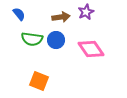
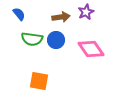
orange square: rotated 12 degrees counterclockwise
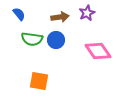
purple star: moved 1 px right, 1 px down
brown arrow: moved 1 px left
pink diamond: moved 7 px right, 2 px down
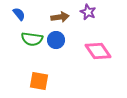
purple star: moved 1 px right, 1 px up; rotated 21 degrees counterclockwise
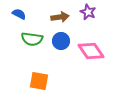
blue semicircle: rotated 24 degrees counterclockwise
blue circle: moved 5 px right, 1 px down
pink diamond: moved 7 px left
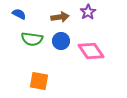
purple star: rotated 14 degrees clockwise
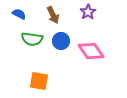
brown arrow: moved 7 px left, 2 px up; rotated 72 degrees clockwise
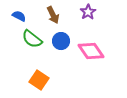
blue semicircle: moved 2 px down
green semicircle: rotated 30 degrees clockwise
orange square: moved 1 px up; rotated 24 degrees clockwise
